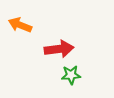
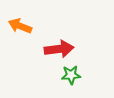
orange arrow: moved 1 px down
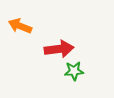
green star: moved 3 px right, 4 px up
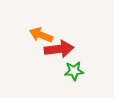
orange arrow: moved 21 px right, 9 px down
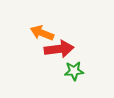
orange arrow: moved 1 px right, 2 px up
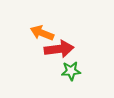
green star: moved 3 px left
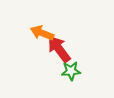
red arrow: rotated 120 degrees counterclockwise
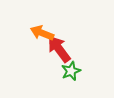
green star: rotated 18 degrees counterclockwise
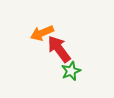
orange arrow: rotated 45 degrees counterclockwise
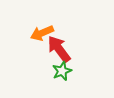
green star: moved 9 px left
